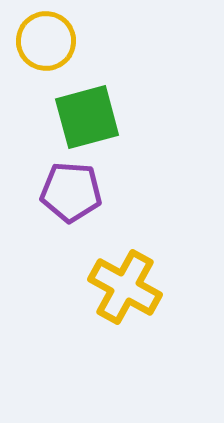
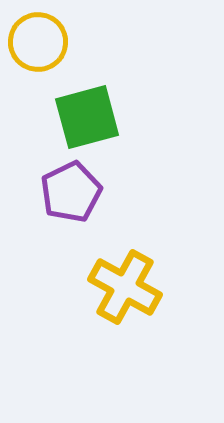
yellow circle: moved 8 px left, 1 px down
purple pentagon: rotated 30 degrees counterclockwise
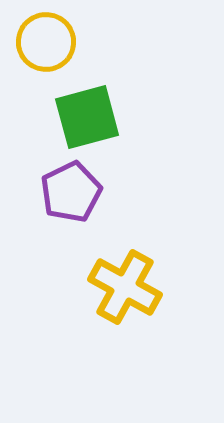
yellow circle: moved 8 px right
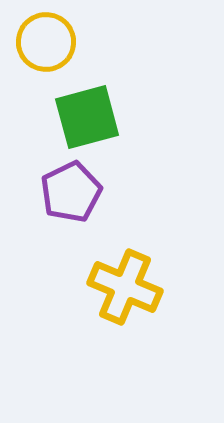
yellow cross: rotated 6 degrees counterclockwise
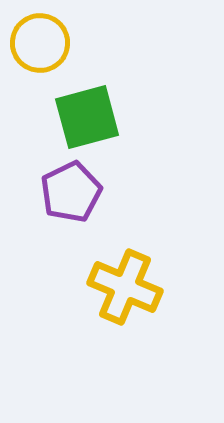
yellow circle: moved 6 px left, 1 px down
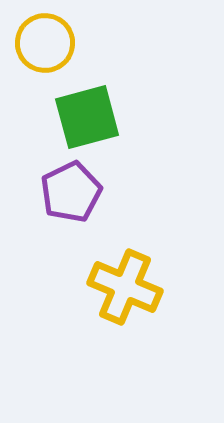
yellow circle: moved 5 px right
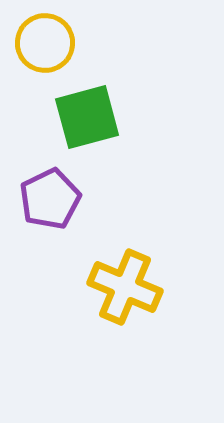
purple pentagon: moved 21 px left, 7 px down
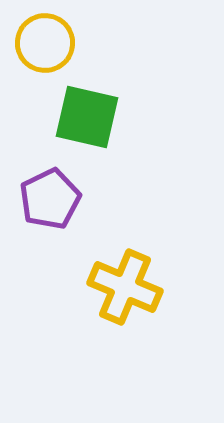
green square: rotated 28 degrees clockwise
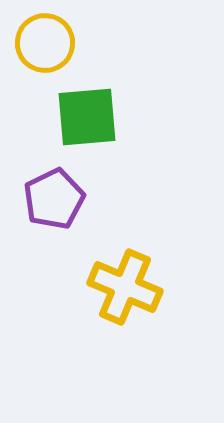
green square: rotated 18 degrees counterclockwise
purple pentagon: moved 4 px right
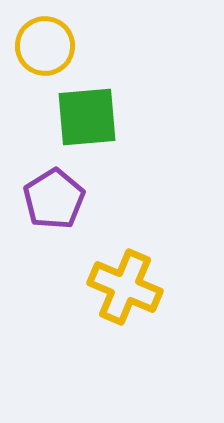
yellow circle: moved 3 px down
purple pentagon: rotated 6 degrees counterclockwise
